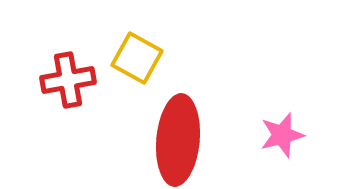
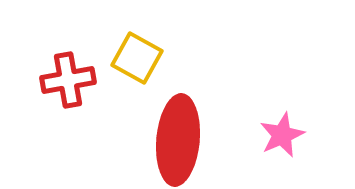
pink star: rotated 9 degrees counterclockwise
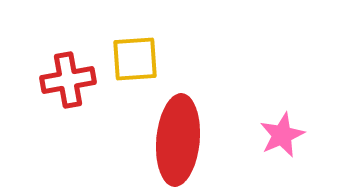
yellow square: moved 2 px left, 1 px down; rotated 33 degrees counterclockwise
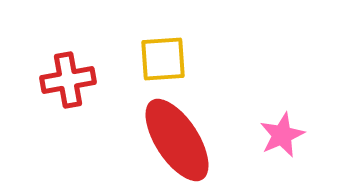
yellow square: moved 28 px right
red ellipse: moved 1 px left; rotated 38 degrees counterclockwise
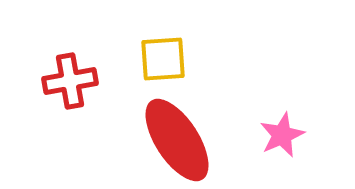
red cross: moved 2 px right, 1 px down
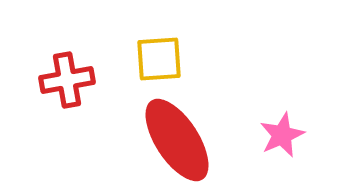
yellow square: moved 4 px left
red cross: moved 3 px left, 1 px up
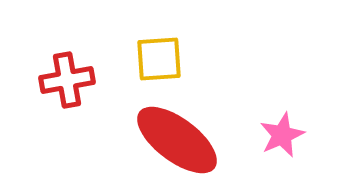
red ellipse: rotated 20 degrees counterclockwise
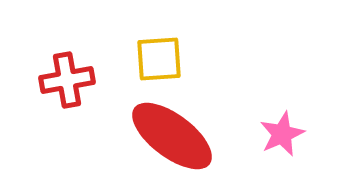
pink star: moved 1 px up
red ellipse: moved 5 px left, 4 px up
